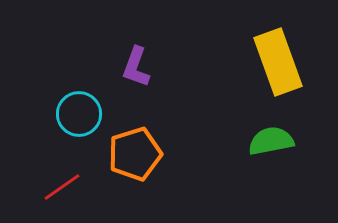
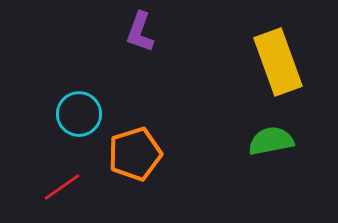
purple L-shape: moved 4 px right, 35 px up
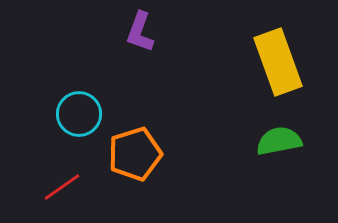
green semicircle: moved 8 px right
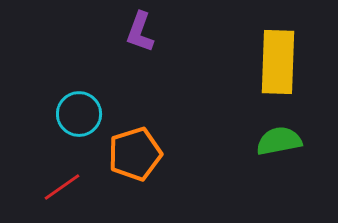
yellow rectangle: rotated 22 degrees clockwise
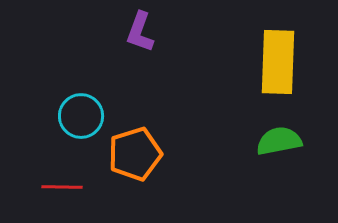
cyan circle: moved 2 px right, 2 px down
red line: rotated 36 degrees clockwise
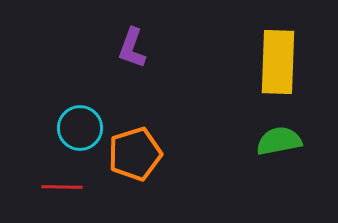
purple L-shape: moved 8 px left, 16 px down
cyan circle: moved 1 px left, 12 px down
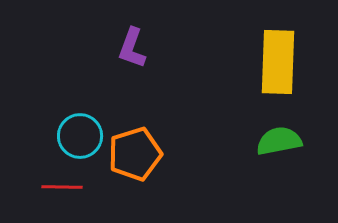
cyan circle: moved 8 px down
